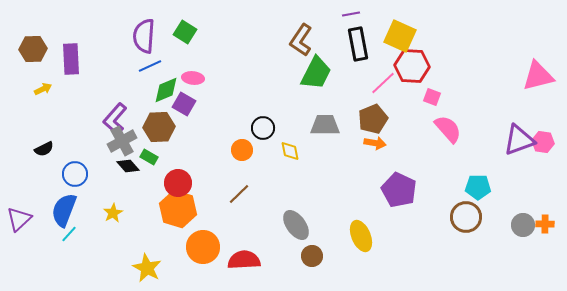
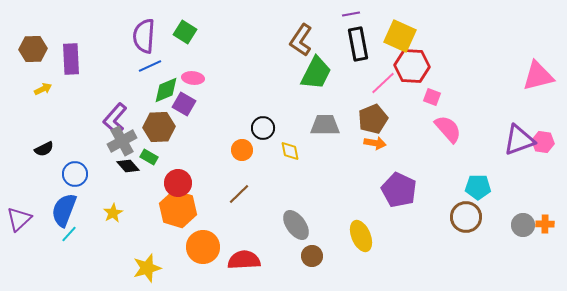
yellow star at (147, 268): rotated 28 degrees clockwise
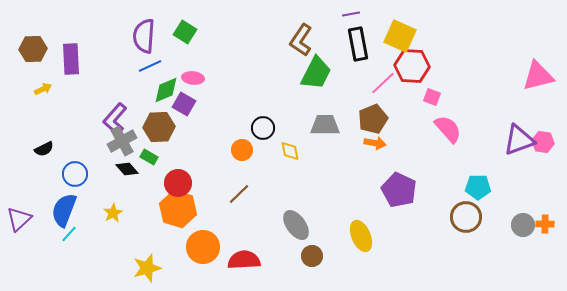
black diamond at (128, 166): moved 1 px left, 3 px down
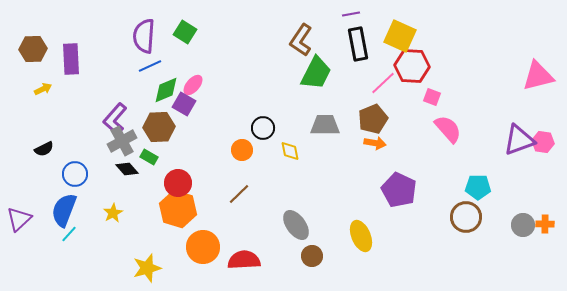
pink ellipse at (193, 78): moved 7 px down; rotated 55 degrees counterclockwise
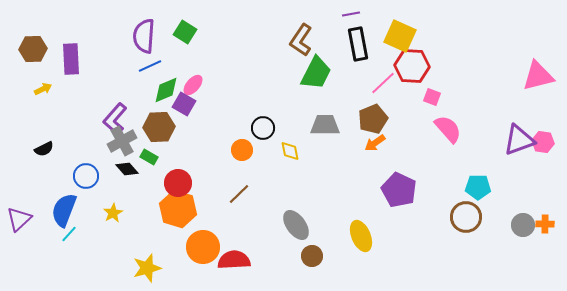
orange arrow at (375, 143): rotated 135 degrees clockwise
blue circle at (75, 174): moved 11 px right, 2 px down
red semicircle at (244, 260): moved 10 px left
